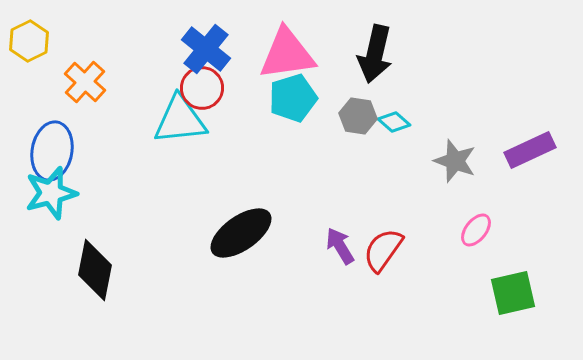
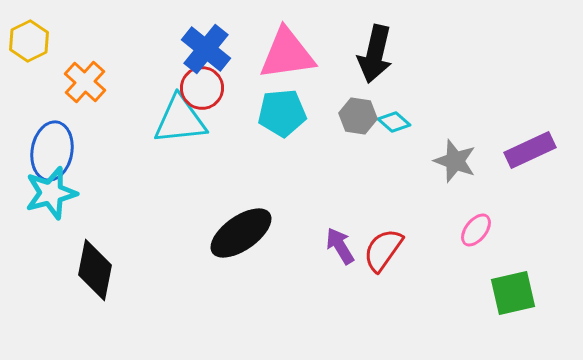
cyan pentagon: moved 11 px left, 15 px down; rotated 12 degrees clockwise
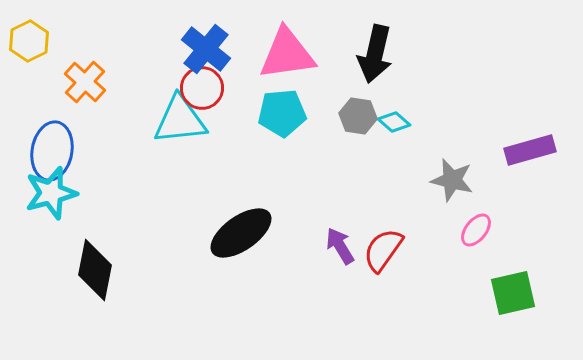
purple rectangle: rotated 9 degrees clockwise
gray star: moved 3 px left, 19 px down; rotated 6 degrees counterclockwise
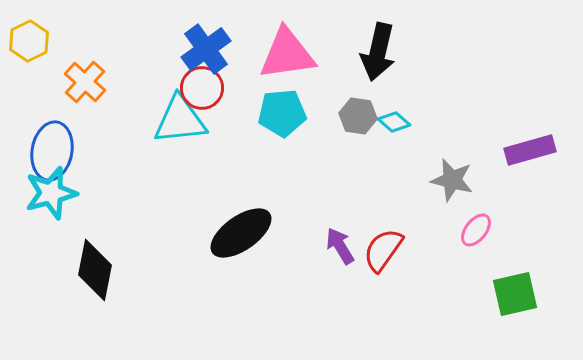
blue cross: rotated 15 degrees clockwise
black arrow: moved 3 px right, 2 px up
green square: moved 2 px right, 1 px down
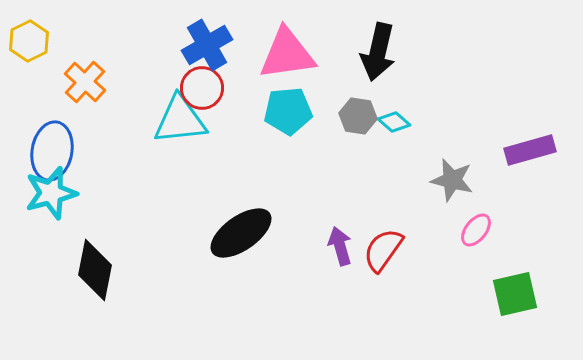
blue cross: moved 1 px right, 4 px up; rotated 6 degrees clockwise
cyan pentagon: moved 6 px right, 2 px up
purple arrow: rotated 15 degrees clockwise
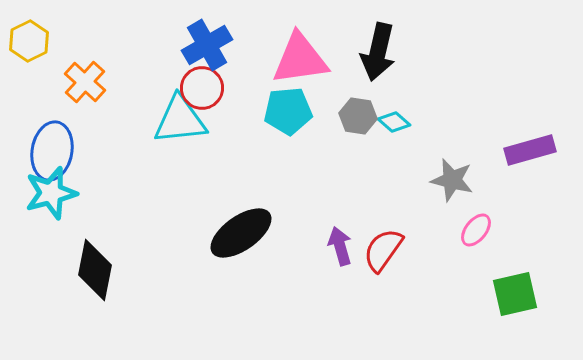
pink triangle: moved 13 px right, 5 px down
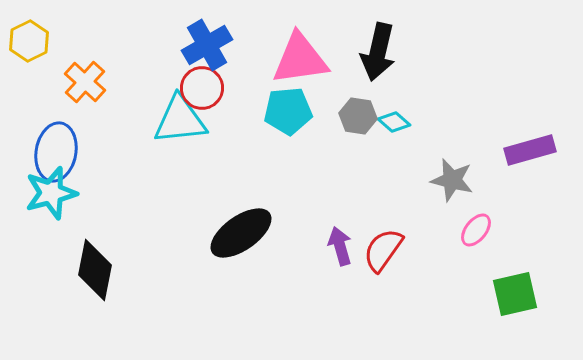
blue ellipse: moved 4 px right, 1 px down
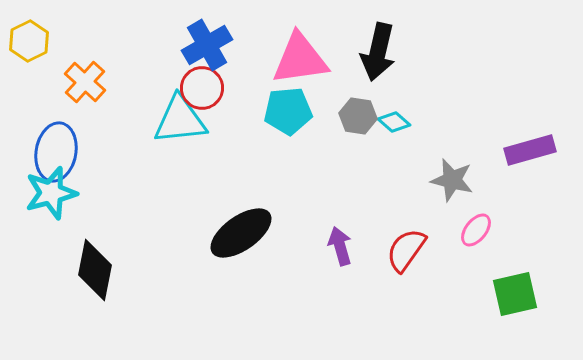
red semicircle: moved 23 px right
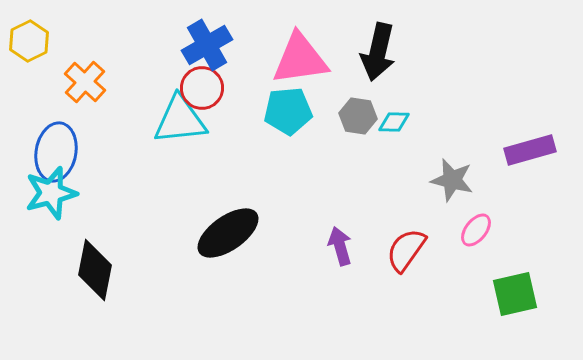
cyan diamond: rotated 40 degrees counterclockwise
black ellipse: moved 13 px left
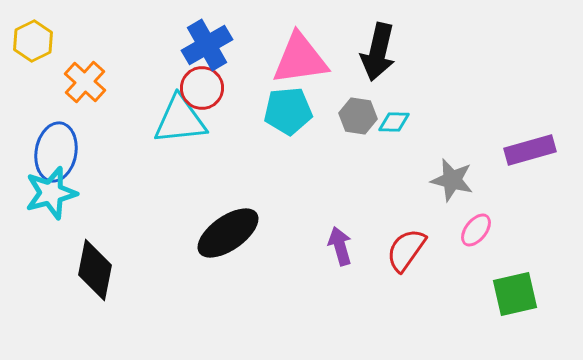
yellow hexagon: moved 4 px right
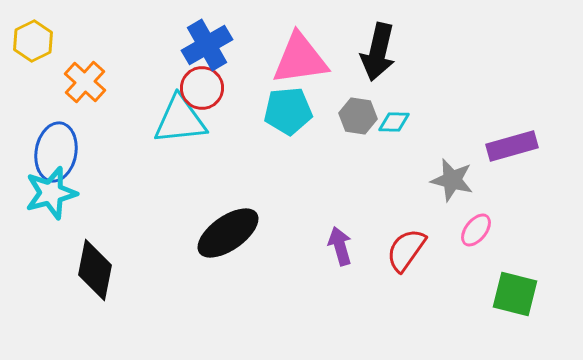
purple rectangle: moved 18 px left, 4 px up
green square: rotated 27 degrees clockwise
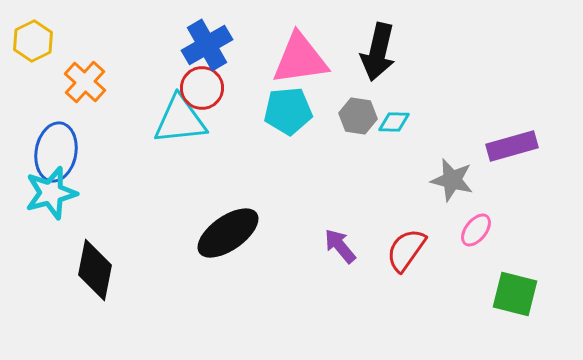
purple arrow: rotated 24 degrees counterclockwise
